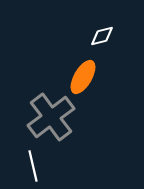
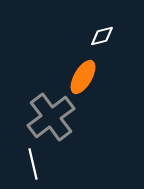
white line: moved 2 px up
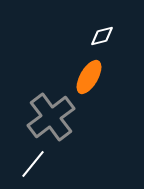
orange ellipse: moved 6 px right
white line: rotated 52 degrees clockwise
